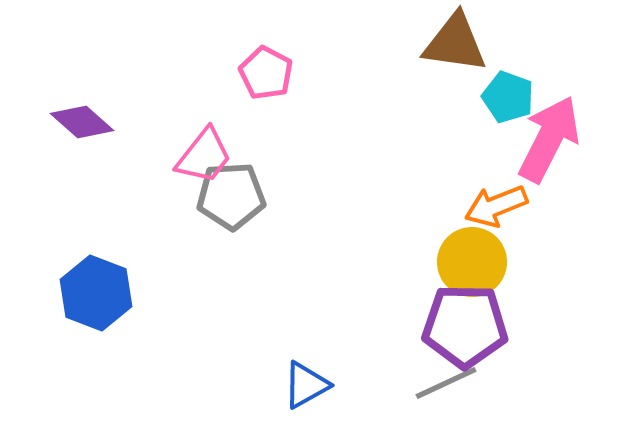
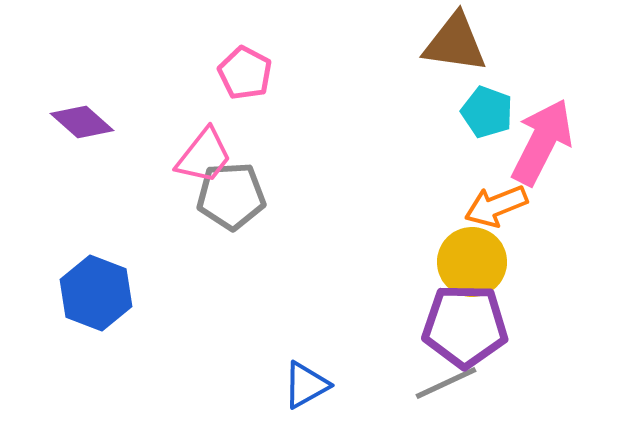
pink pentagon: moved 21 px left
cyan pentagon: moved 21 px left, 15 px down
pink arrow: moved 7 px left, 3 px down
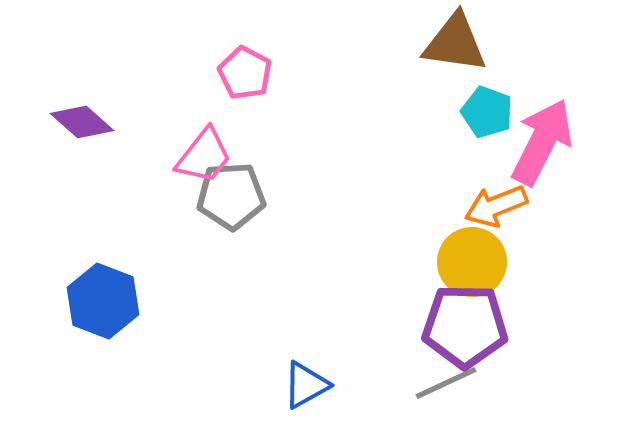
blue hexagon: moved 7 px right, 8 px down
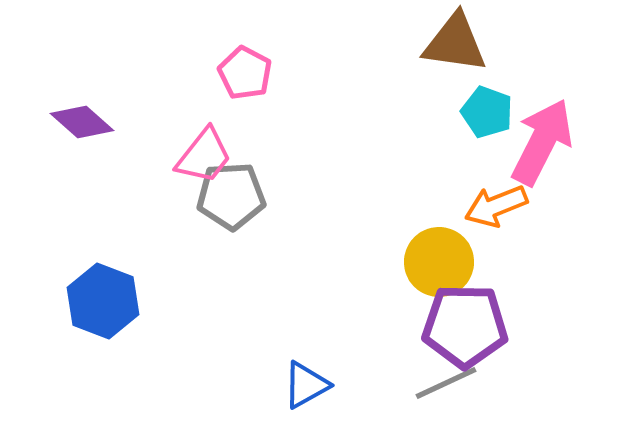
yellow circle: moved 33 px left
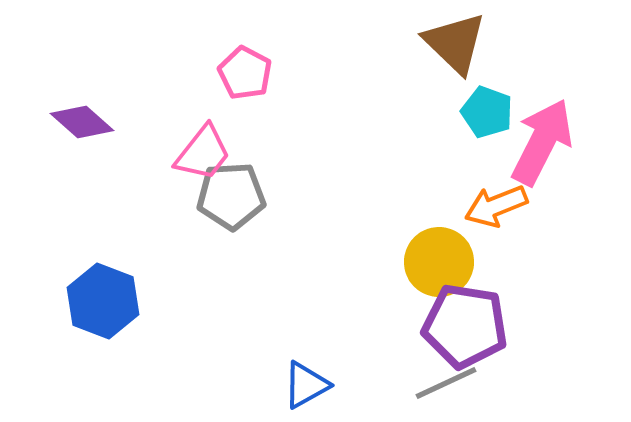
brown triangle: rotated 36 degrees clockwise
pink trapezoid: moved 1 px left, 3 px up
purple pentagon: rotated 8 degrees clockwise
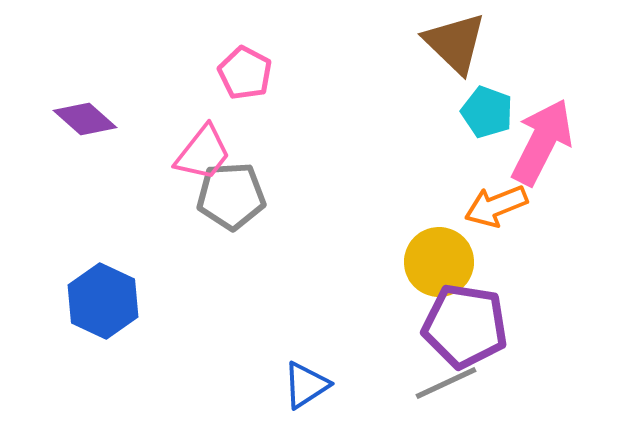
purple diamond: moved 3 px right, 3 px up
blue hexagon: rotated 4 degrees clockwise
blue triangle: rotated 4 degrees counterclockwise
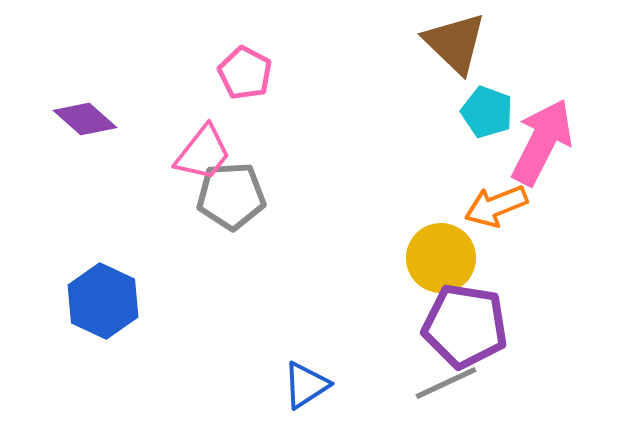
yellow circle: moved 2 px right, 4 px up
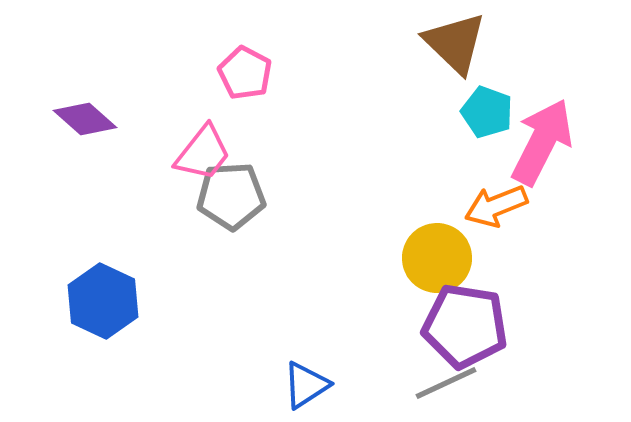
yellow circle: moved 4 px left
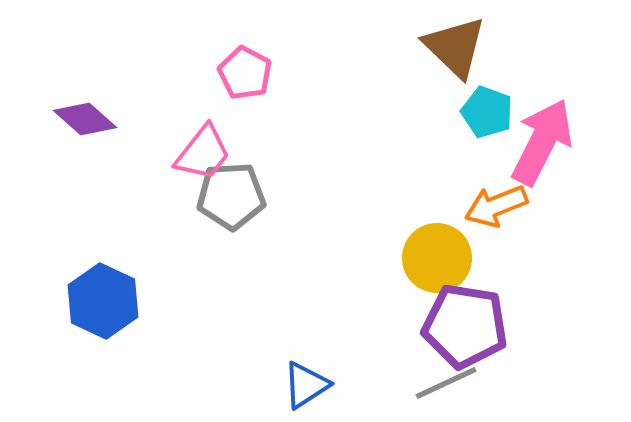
brown triangle: moved 4 px down
